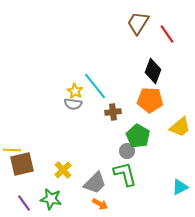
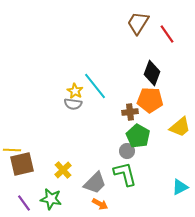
black diamond: moved 1 px left, 2 px down
brown cross: moved 17 px right
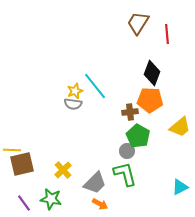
red line: rotated 30 degrees clockwise
yellow star: rotated 21 degrees clockwise
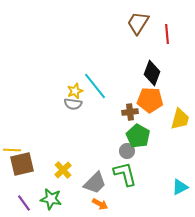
yellow trapezoid: moved 8 px up; rotated 35 degrees counterclockwise
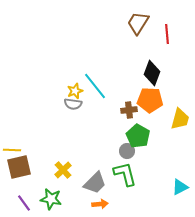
brown cross: moved 1 px left, 2 px up
brown square: moved 3 px left, 3 px down
orange arrow: rotated 35 degrees counterclockwise
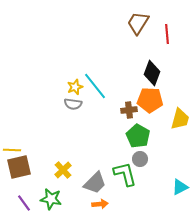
yellow star: moved 4 px up
gray circle: moved 13 px right, 8 px down
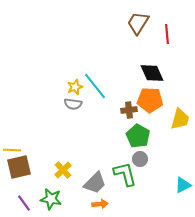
black diamond: rotated 45 degrees counterclockwise
cyan triangle: moved 3 px right, 2 px up
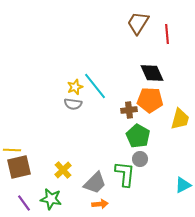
green L-shape: rotated 20 degrees clockwise
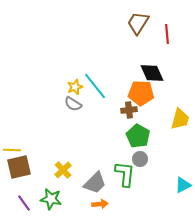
orange pentagon: moved 9 px left, 7 px up
gray semicircle: rotated 24 degrees clockwise
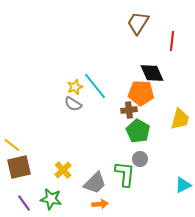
red line: moved 5 px right, 7 px down; rotated 12 degrees clockwise
green pentagon: moved 5 px up
yellow line: moved 5 px up; rotated 36 degrees clockwise
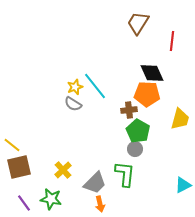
orange pentagon: moved 6 px right, 1 px down
gray circle: moved 5 px left, 10 px up
orange arrow: rotated 84 degrees clockwise
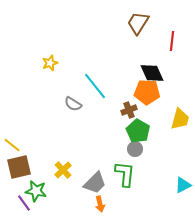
yellow star: moved 25 px left, 24 px up
orange pentagon: moved 2 px up
brown cross: rotated 14 degrees counterclockwise
green star: moved 15 px left, 8 px up
